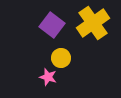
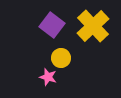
yellow cross: moved 3 px down; rotated 8 degrees counterclockwise
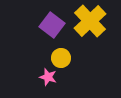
yellow cross: moved 3 px left, 5 px up
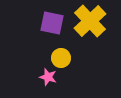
purple square: moved 2 px up; rotated 25 degrees counterclockwise
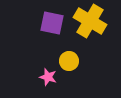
yellow cross: rotated 16 degrees counterclockwise
yellow circle: moved 8 px right, 3 px down
